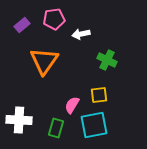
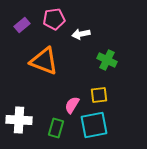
orange triangle: rotated 44 degrees counterclockwise
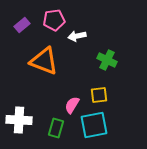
pink pentagon: moved 1 px down
white arrow: moved 4 px left, 2 px down
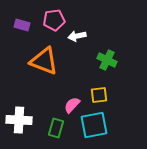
purple rectangle: rotated 56 degrees clockwise
pink semicircle: rotated 12 degrees clockwise
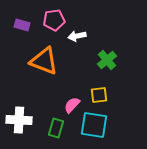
green cross: rotated 24 degrees clockwise
cyan square: rotated 20 degrees clockwise
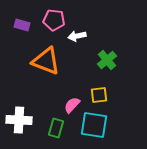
pink pentagon: rotated 15 degrees clockwise
orange triangle: moved 2 px right
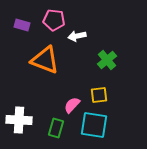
orange triangle: moved 1 px left, 1 px up
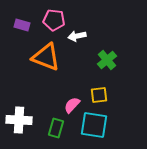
orange triangle: moved 1 px right, 3 px up
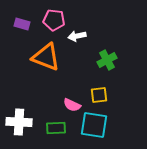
purple rectangle: moved 1 px up
green cross: rotated 12 degrees clockwise
pink semicircle: rotated 108 degrees counterclockwise
white cross: moved 2 px down
green rectangle: rotated 72 degrees clockwise
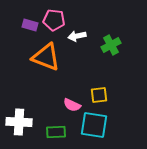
purple rectangle: moved 8 px right, 1 px down
green cross: moved 4 px right, 15 px up
green rectangle: moved 4 px down
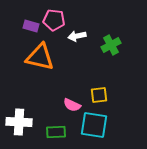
purple rectangle: moved 1 px right, 1 px down
orange triangle: moved 6 px left; rotated 8 degrees counterclockwise
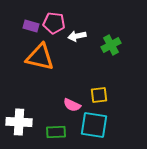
pink pentagon: moved 3 px down
